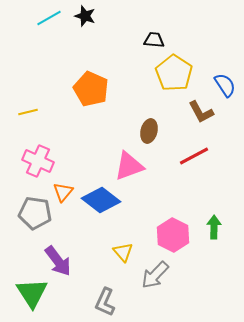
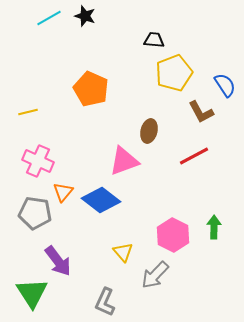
yellow pentagon: rotated 18 degrees clockwise
pink triangle: moved 5 px left, 5 px up
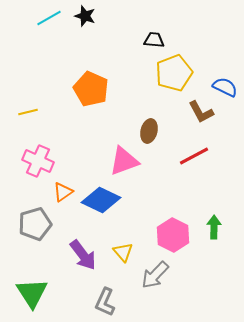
blue semicircle: moved 2 px down; rotated 30 degrees counterclockwise
orange triangle: rotated 15 degrees clockwise
blue diamond: rotated 12 degrees counterclockwise
gray pentagon: moved 11 px down; rotated 24 degrees counterclockwise
purple arrow: moved 25 px right, 6 px up
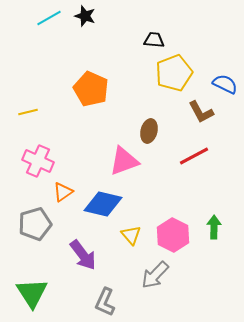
blue semicircle: moved 3 px up
blue diamond: moved 2 px right, 4 px down; rotated 12 degrees counterclockwise
yellow triangle: moved 8 px right, 17 px up
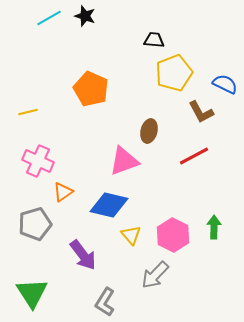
blue diamond: moved 6 px right, 1 px down
gray L-shape: rotated 8 degrees clockwise
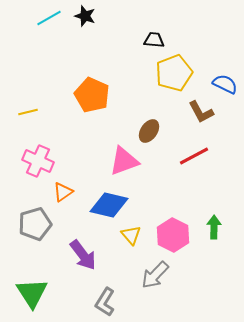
orange pentagon: moved 1 px right, 6 px down
brown ellipse: rotated 20 degrees clockwise
